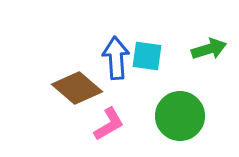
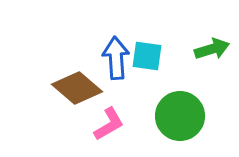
green arrow: moved 3 px right
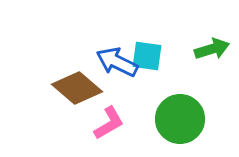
blue arrow: moved 1 px right, 4 px down; rotated 60 degrees counterclockwise
green circle: moved 3 px down
pink L-shape: moved 1 px up
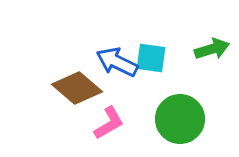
cyan square: moved 4 px right, 2 px down
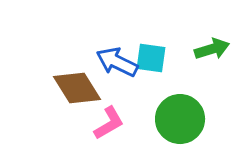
brown diamond: rotated 18 degrees clockwise
